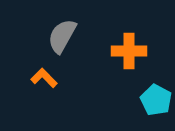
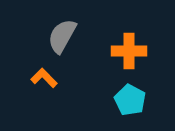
cyan pentagon: moved 26 px left
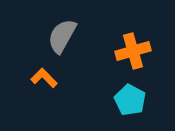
orange cross: moved 4 px right; rotated 16 degrees counterclockwise
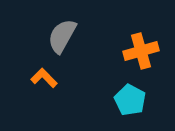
orange cross: moved 8 px right
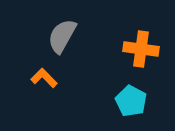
orange cross: moved 2 px up; rotated 24 degrees clockwise
cyan pentagon: moved 1 px right, 1 px down
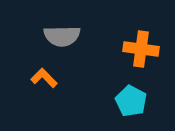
gray semicircle: rotated 120 degrees counterclockwise
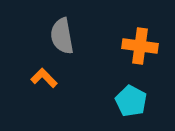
gray semicircle: rotated 81 degrees clockwise
orange cross: moved 1 px left, 3 px up
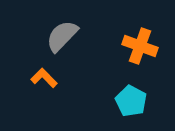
gray semicircle: rotated 54 degrees clockwise
orange cross: rotated 12 degrees clockwise
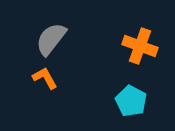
gray semicircle: moved 11 px left, 3 px down; rotated 6 degrees counterclockwise
orange L-shape: moved 1 px right; rotated 16 degrees clockwise
